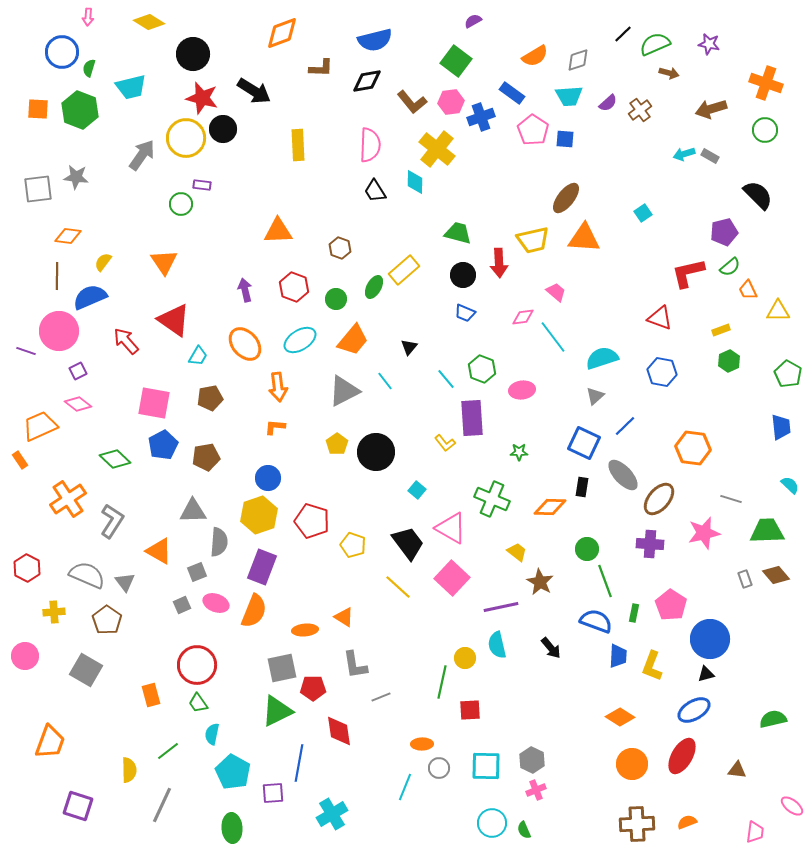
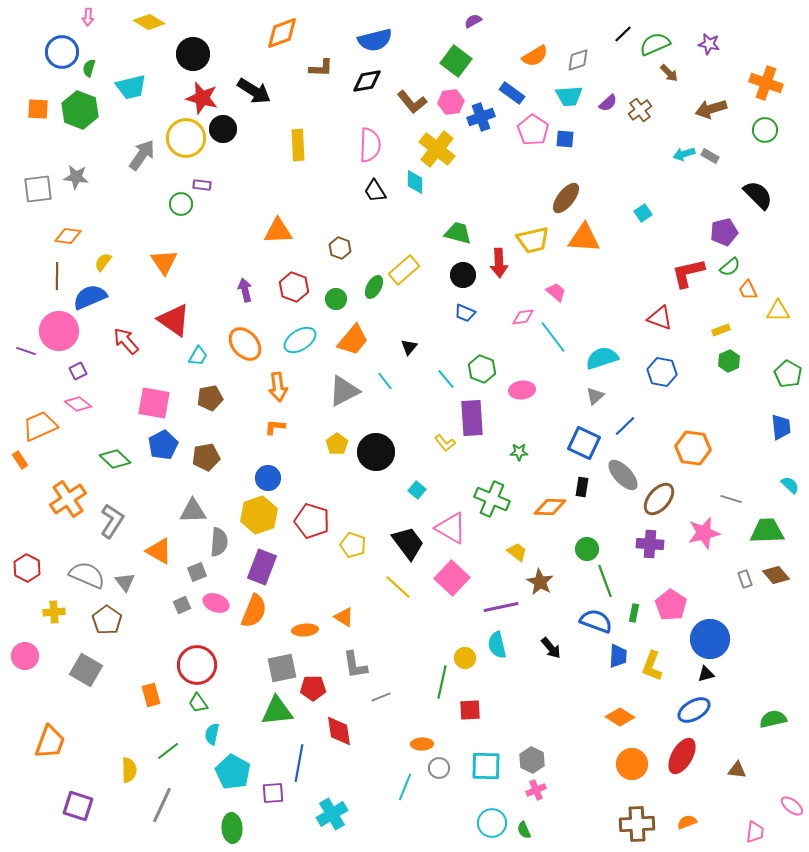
brown arrow at (669, 73): rotated 30 degrees clockwise
green triangle at (277, 711): rotated 20 degrees clockwise
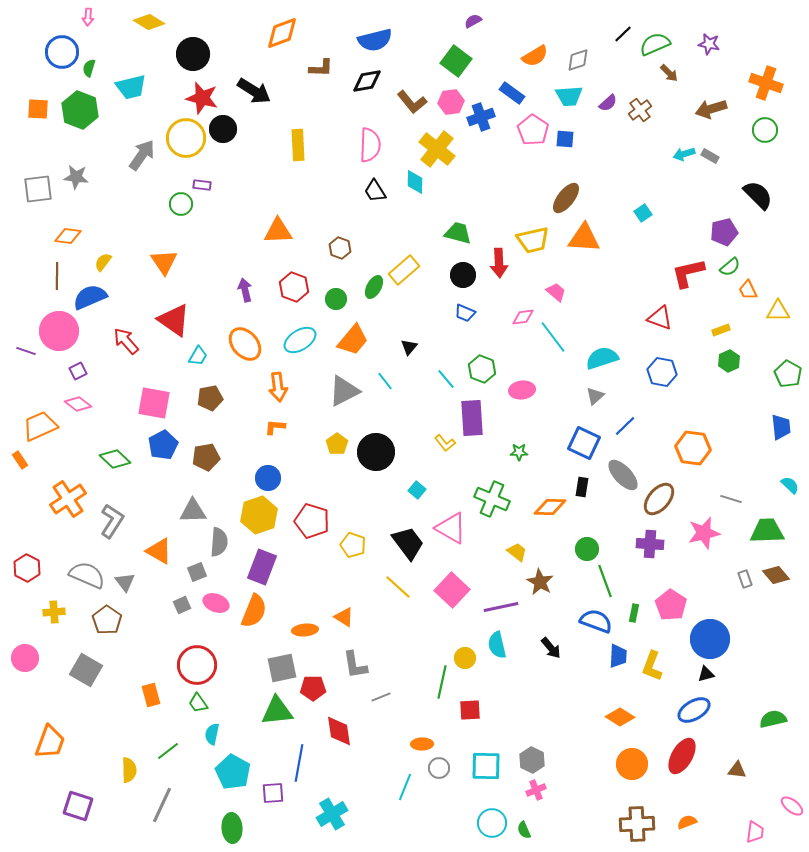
pink square at (452, 578): moved 12 px down
pink circle at (25, 656): moved 2 px down
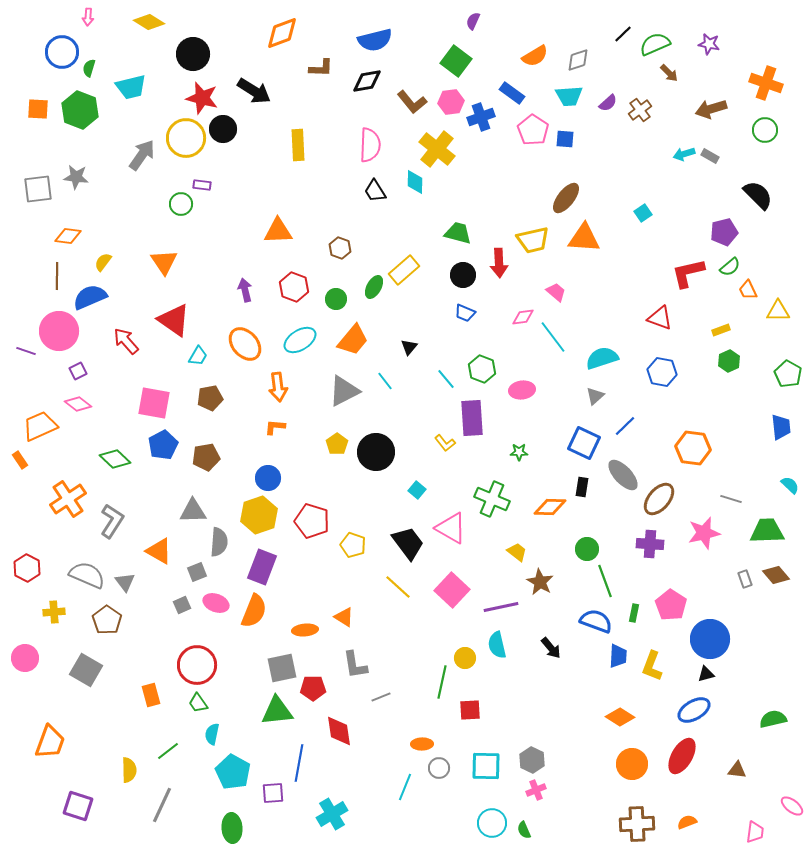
purple semicircle at (473, 21): rotated 36 degrees counterclockwise
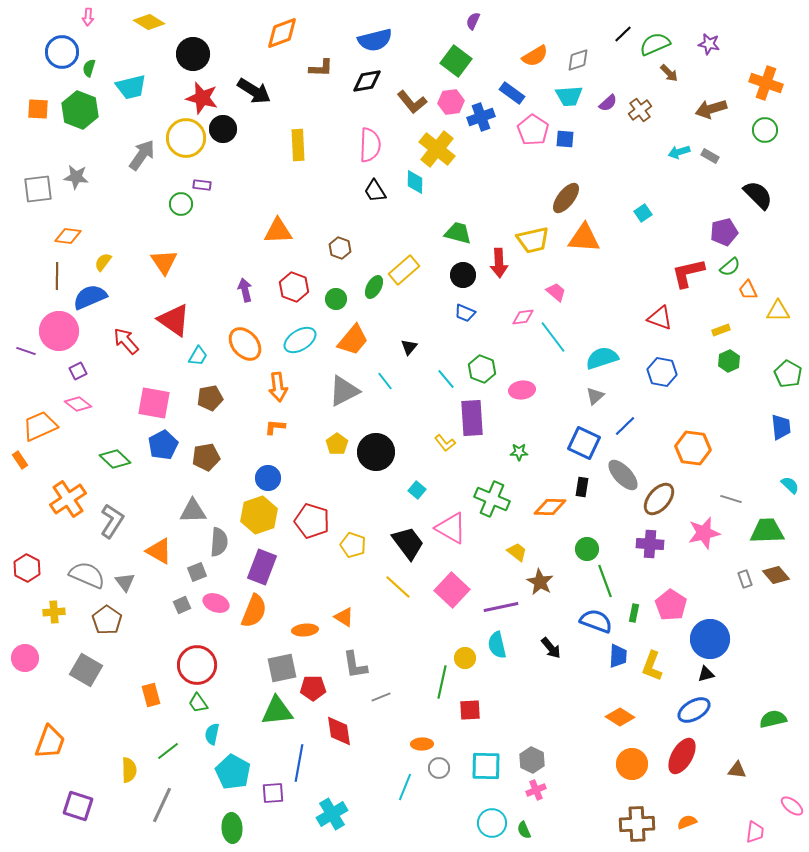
cyan arrow at (684, 154): moved 5 px left, 2 px up
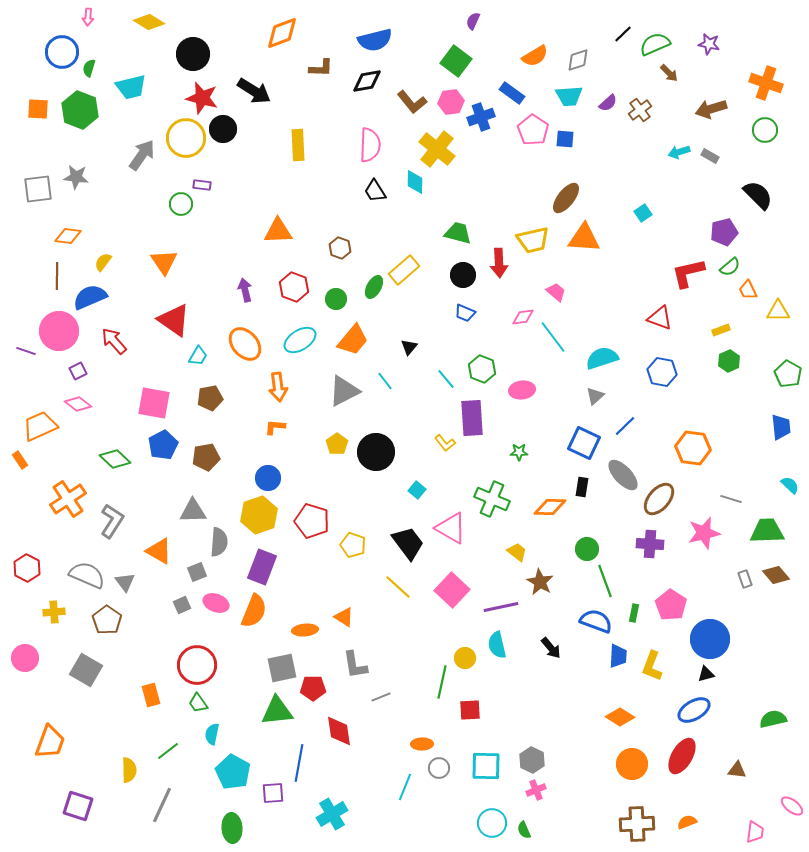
red arrow at (126, 341): moved 12 px left
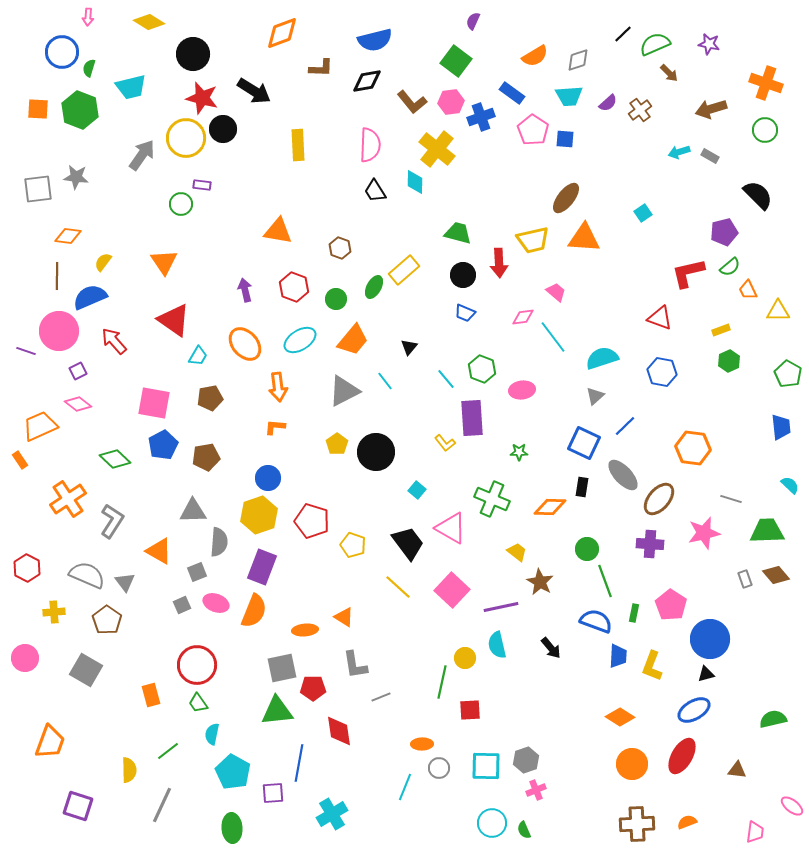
orange triangle at (278, 231): rotated 12 degrees clockwise
gray hexagon at (532, 760): moved 6 px left; rotated 15 degrees clockwise
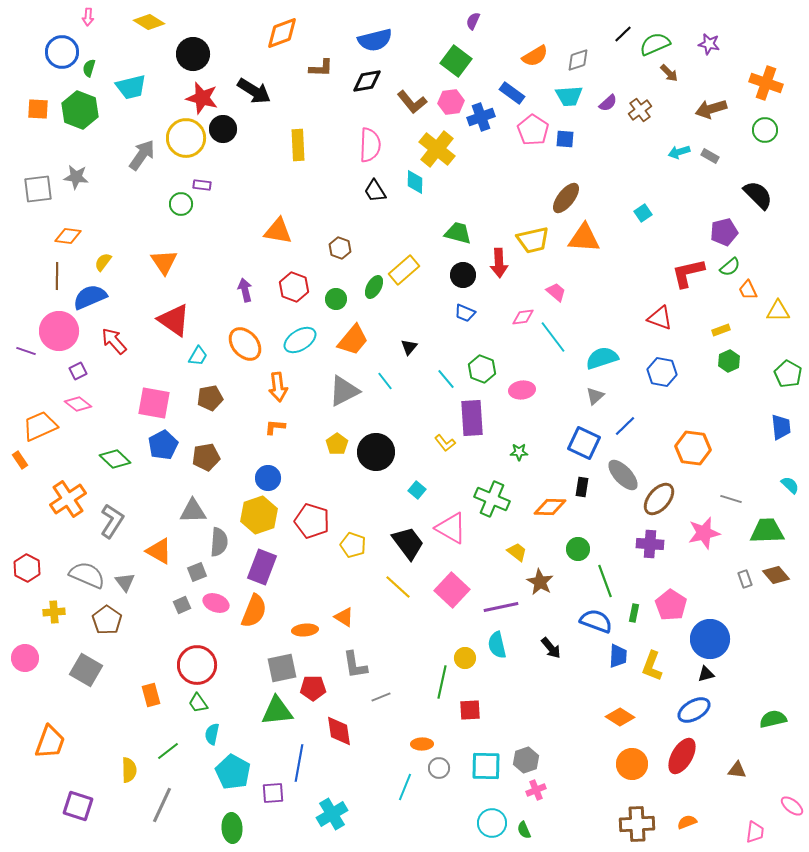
green circle at (587, 549): moved 9 px left
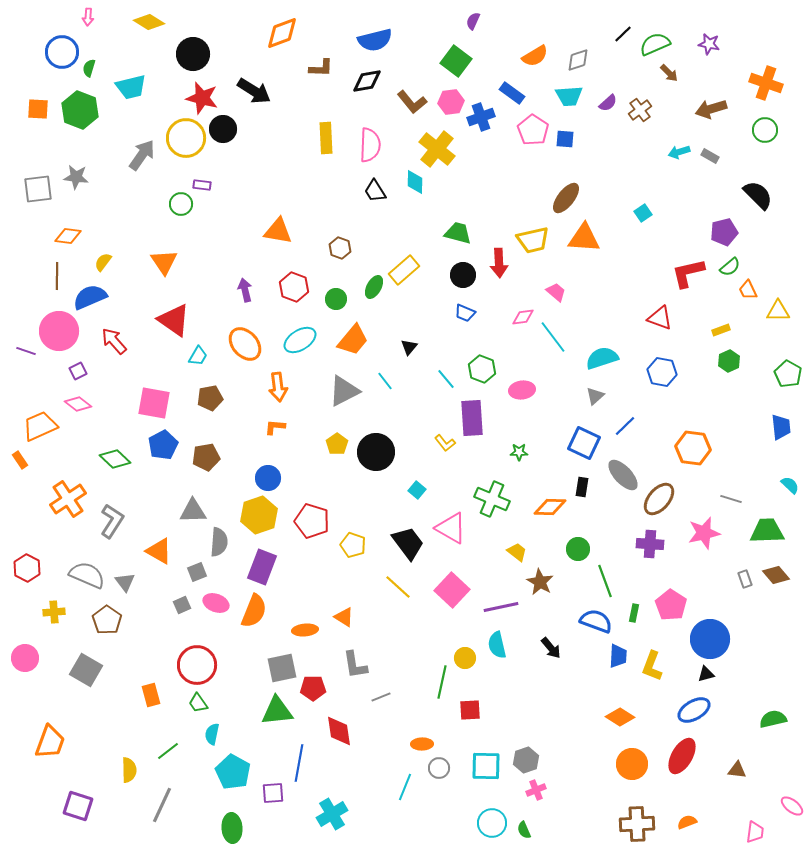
yellow rectangle at (298, 145): moved 28 px right, 7 px up
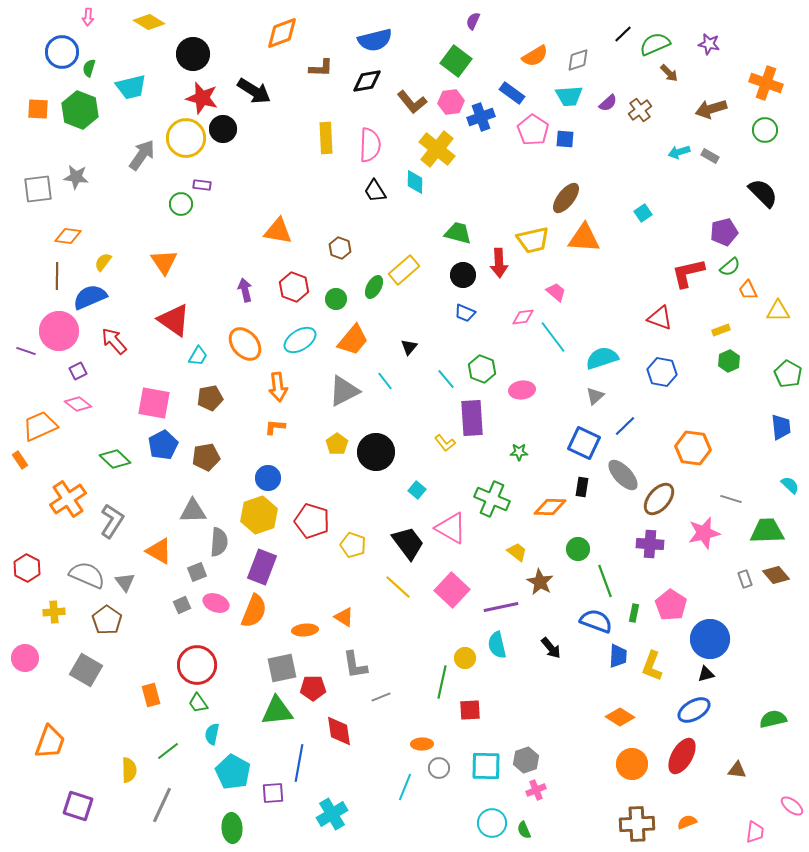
black semicircle at (758, 195): moved 5 px right, 2 px up
